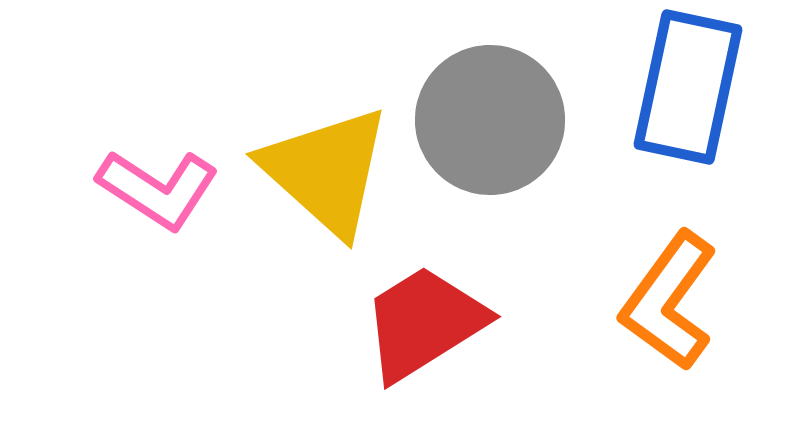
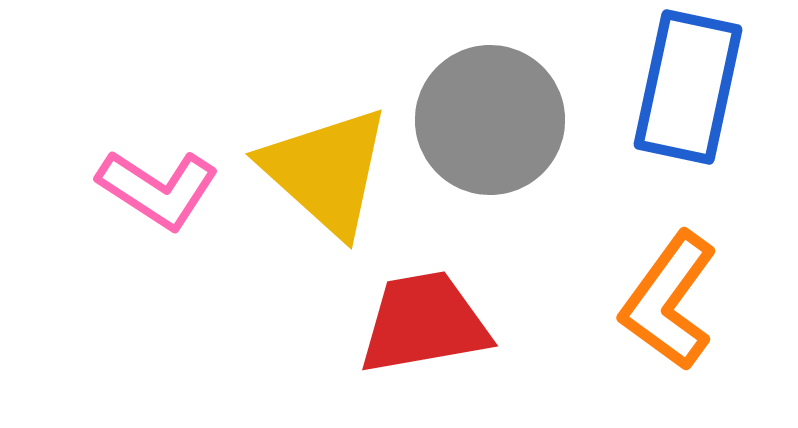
red trapezoid: rotated 22 degrees clockwise
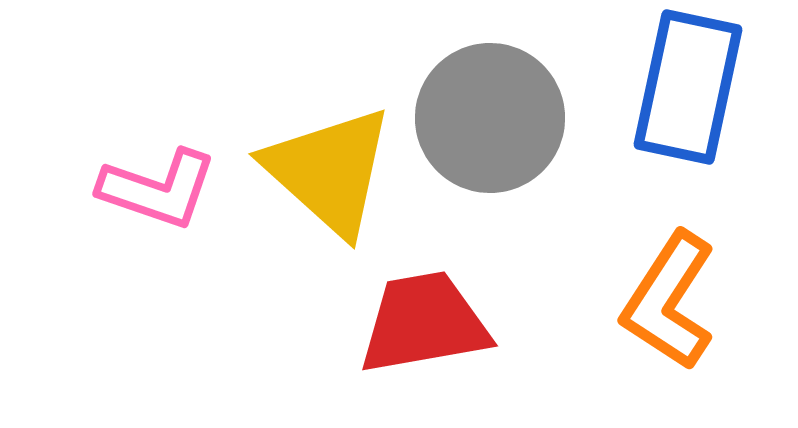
gray circle: moved 2 px up
yellow triangle: moved 3 px right
pink L-shape: rotated 14 degrees counterclockwise
orange L-shape: rotated 3 degrees counterclockwise
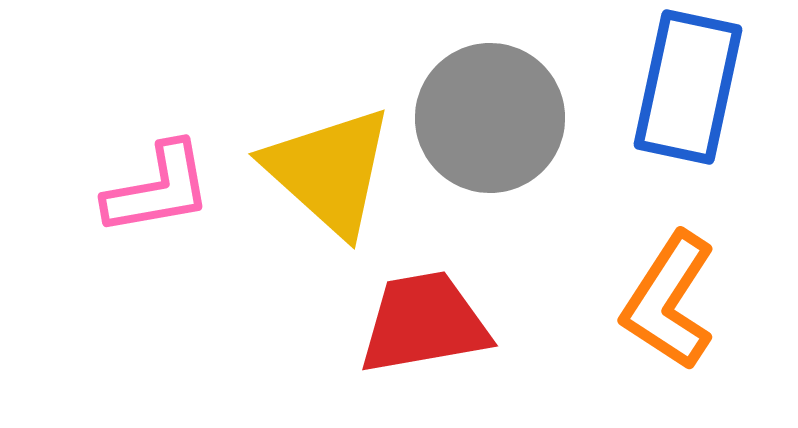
pink L-shape: rotated 29 degrees counterclockwise
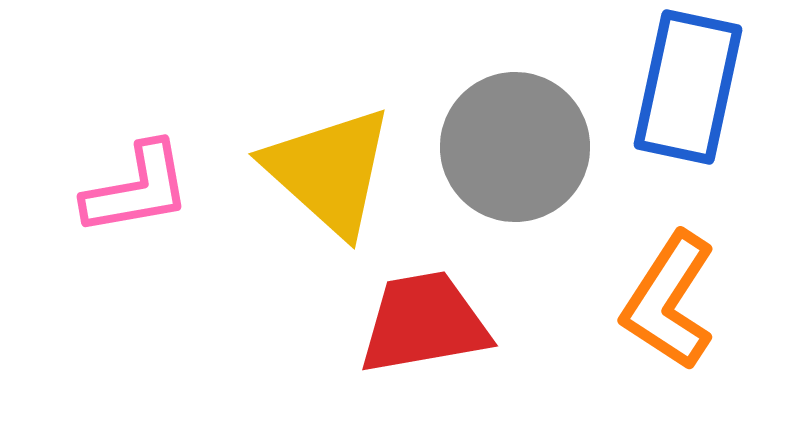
gray circle: moved 25 px right, 29 px down
pink L-shape: moved 21 px left
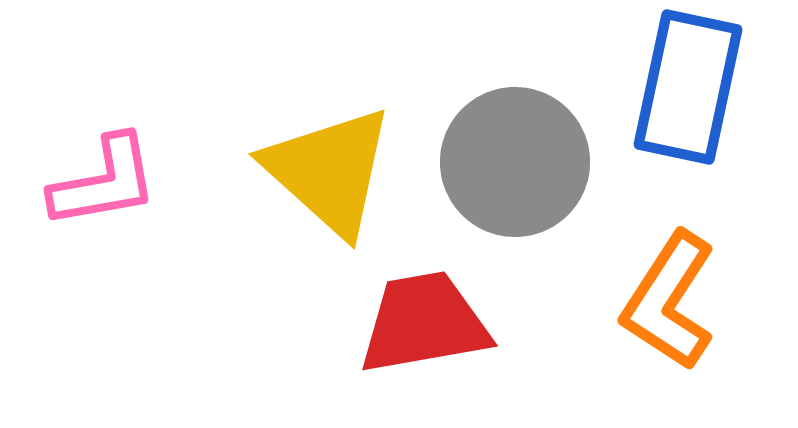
gray circle: moved 15 px down
pink L-shape: moved 33 px left, 7 px up
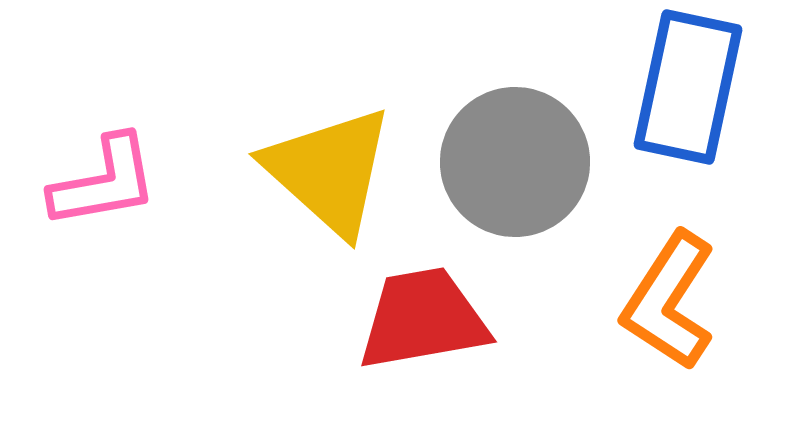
red trapezoid: moved 1 px left, 4 px up
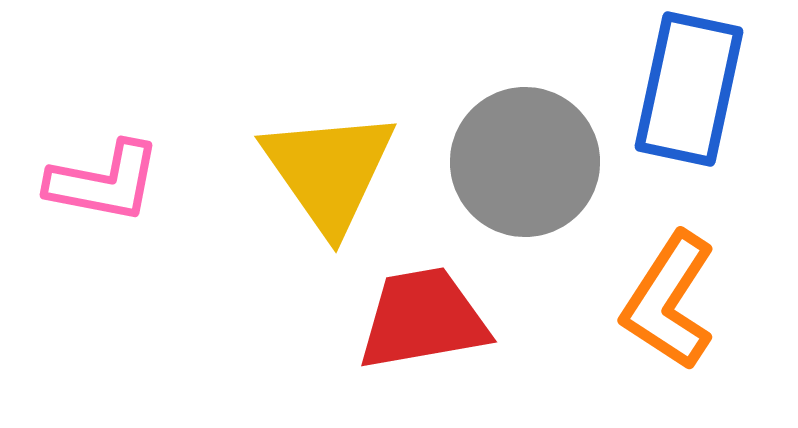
blue rectangle: moved 1 px right, 2 px down
gray circle: moved 10 px right
yellow triangle: rotated 13 degrees clockwise
pink L-shape: rotated 21 degrees clockwise
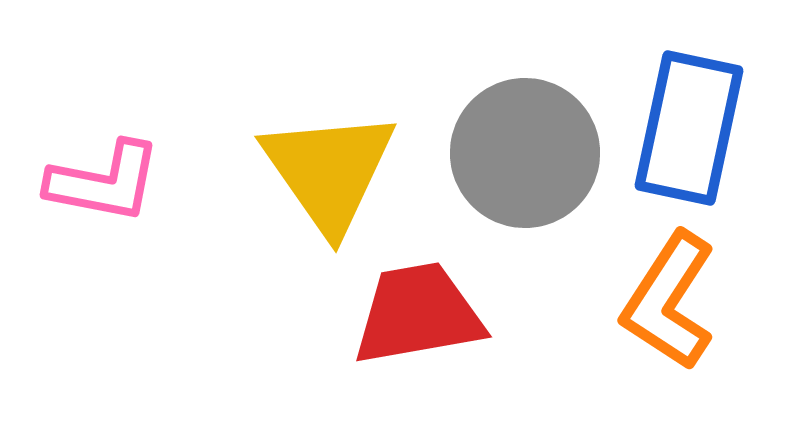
blue rectangle: moved 39 px down
gray circle: moved 9 px up
red trapezoid: moved 5 px left, 5 px up
